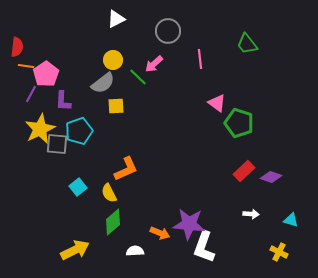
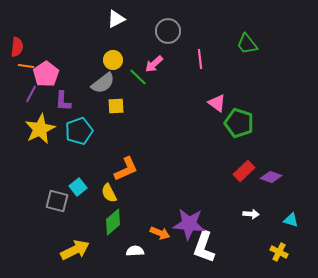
gray square: moved 57 px down; rotated 10 degrees clockwise
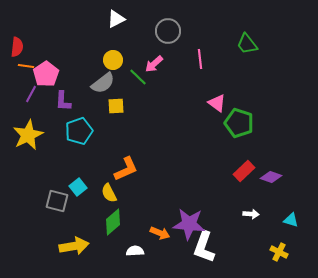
yellow star: moved 12 px left, 6 px down
yellow arrow: moved 1 px left, 4 px up; rotated 16 degrees clockwise
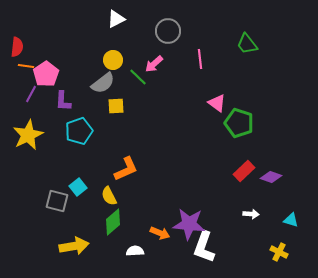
yellow semicircle: moved 3 px down
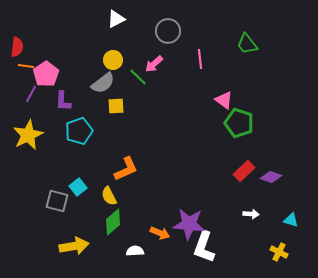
pink triangle: moved 7 px right, 3 px up
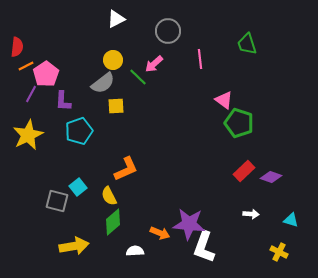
green trapezoid: rotated 20 degrees clockwise
orange line: rotated 35 degrees counterclockwise
